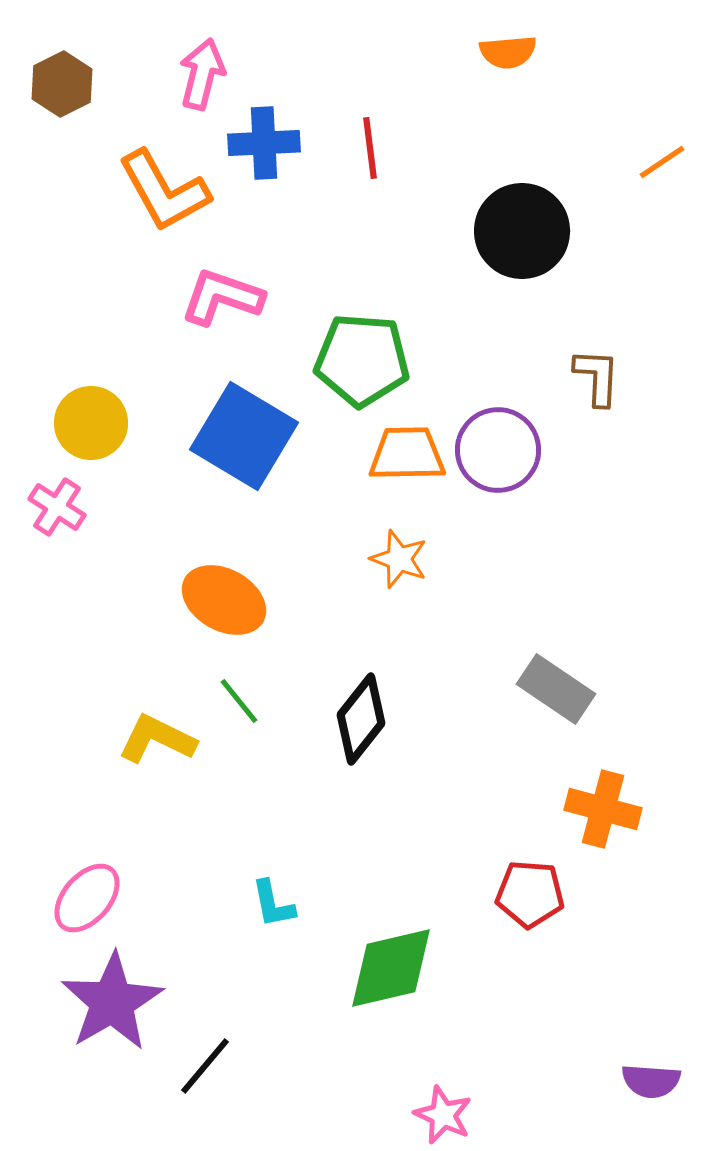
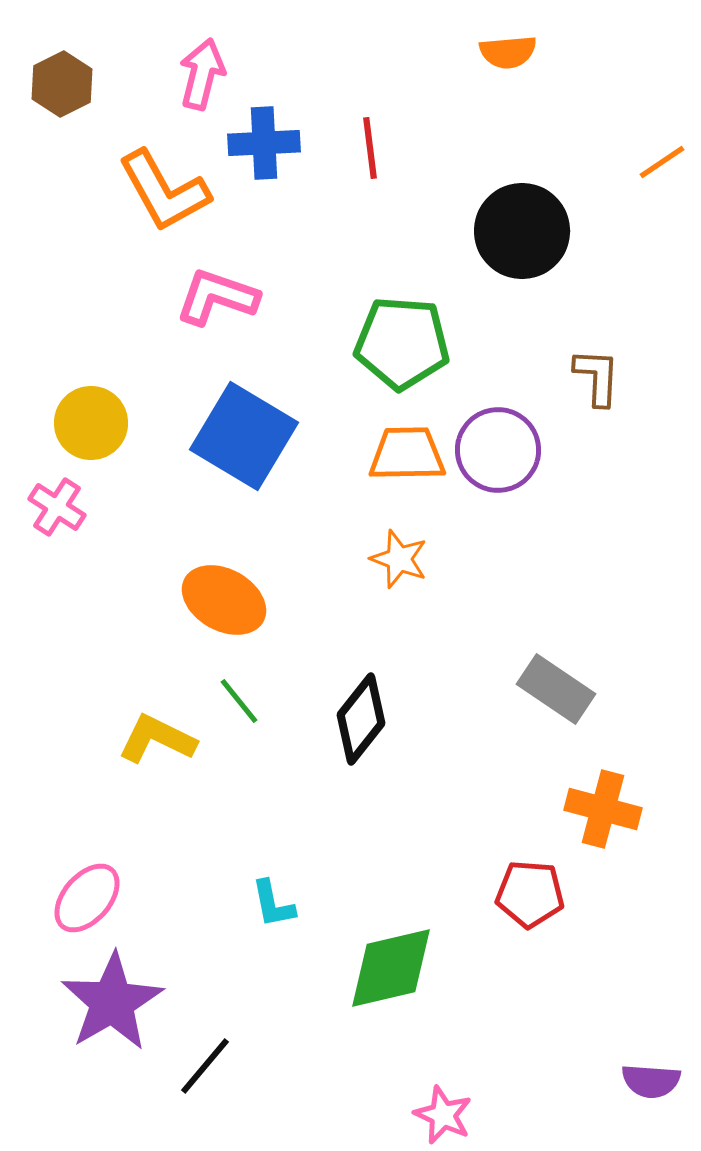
pink L-shape: moved 5 px left
green pentagon: moved 40 px right, 17 px up
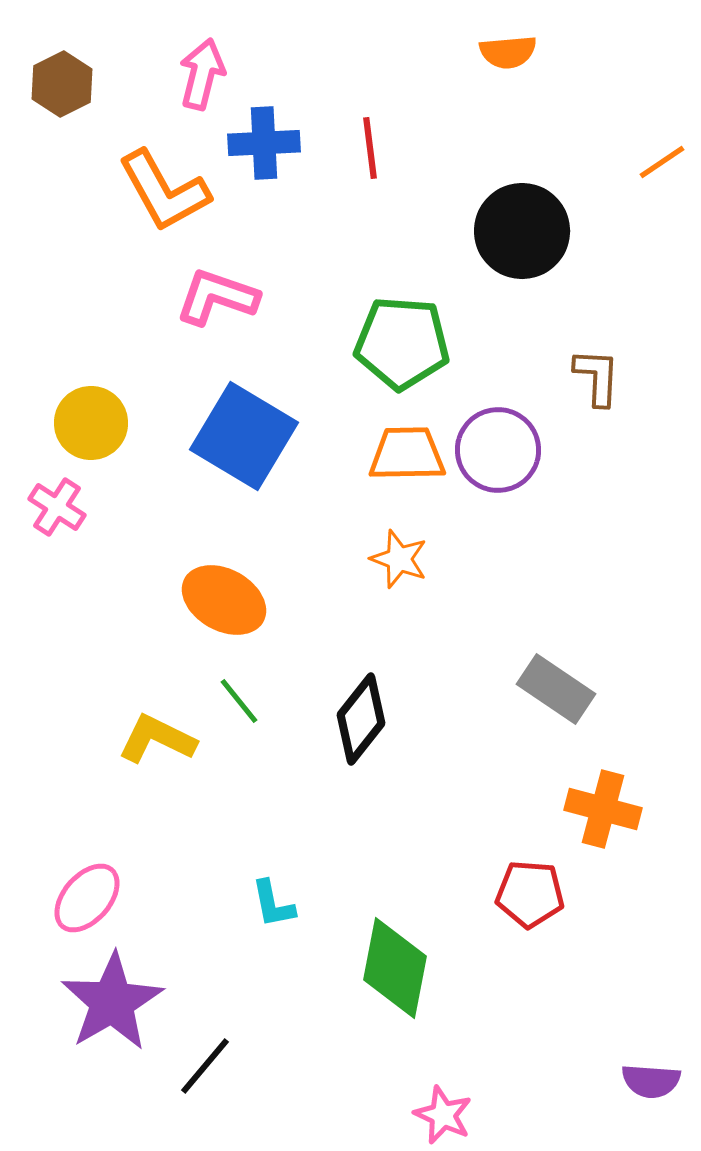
green diamond: moved 4 px right; rotated 66 degrees counterclockwise
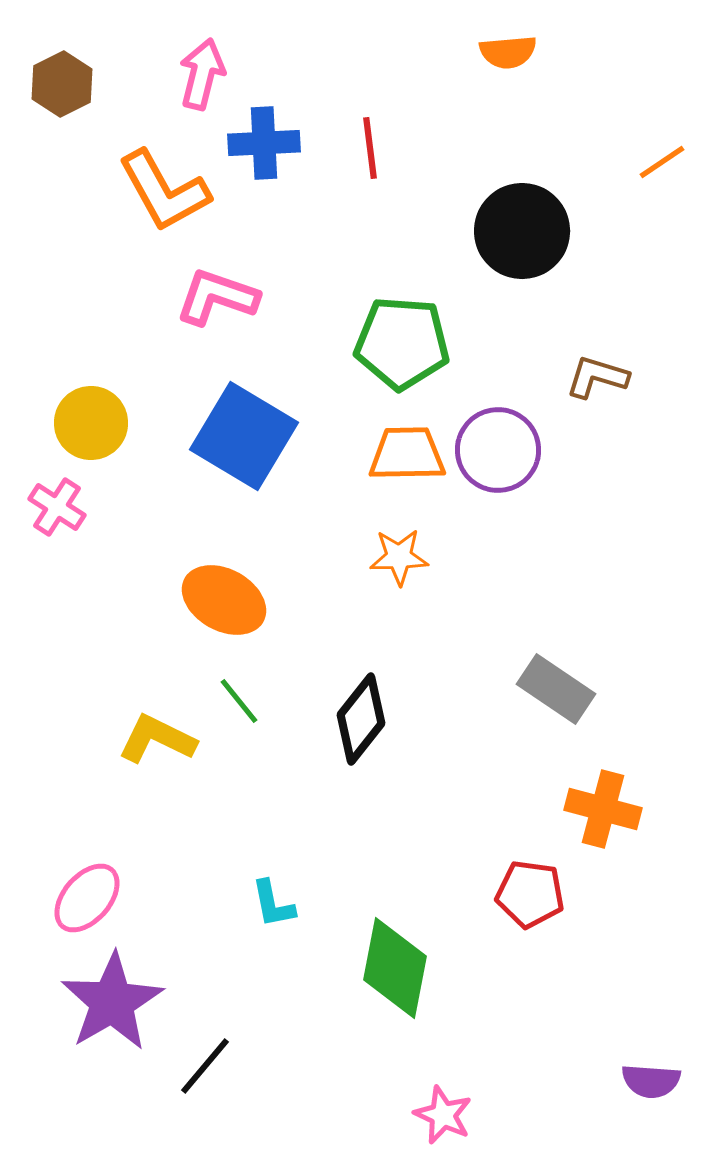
brown L-shape: rotated 76 degrees counterclockwise
orange star: moved 2 px up; rotated 22 degrees counterclockwise
red pentagon: rotated 4 degrees clockwise
